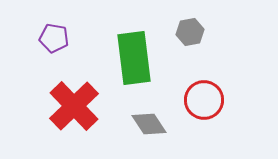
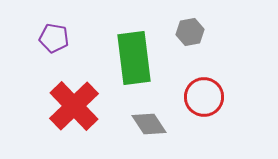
red circle: moved 3 px up
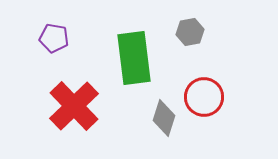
gray diamond: moved 15 px right, 6 px up; rotated 51 degrees clockwise
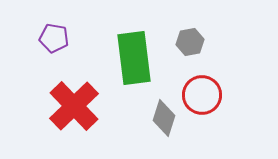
gray hexagon: moved 10 px down
red circle: moved 2 px left, 2 px up
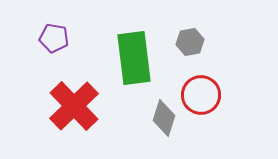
red circle: moved 1 px left
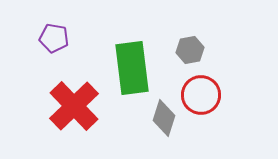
gray hexagon: moved 8 px down
green rectangle: moved 2 px left, 10 px down
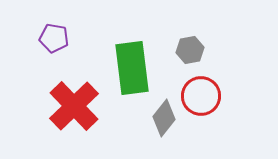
red circle: moved 1 px down
gray diamond: rotated 21 degrees clockwise
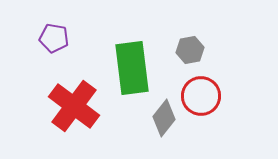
red cross: rotated 9 degrees counterclockwise
